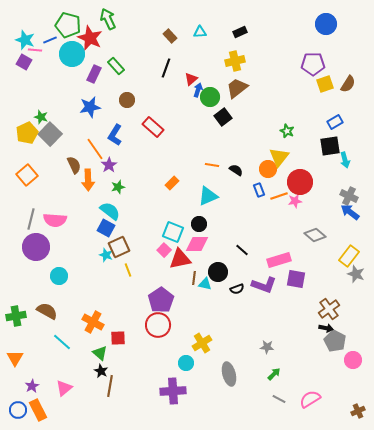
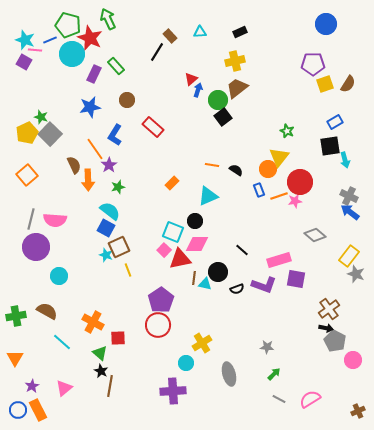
black line at (166, 68): moved 9 px left, 16 px up; rotated 12 degrees clockwise
green circle at (210, 97): moved 8 px right, 3 px down
black circle at (199, 224): moved 4 px left, 3 px up
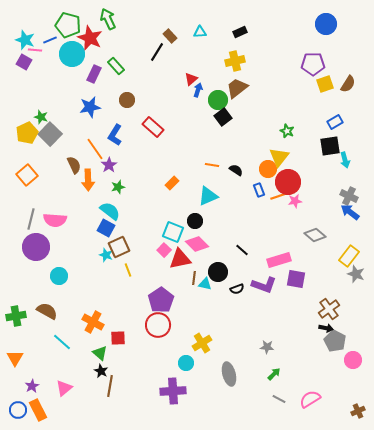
red circle at (300, 182): moved 12 px left
pink diamond at (197, 244): rotated 45 degrees clockwise
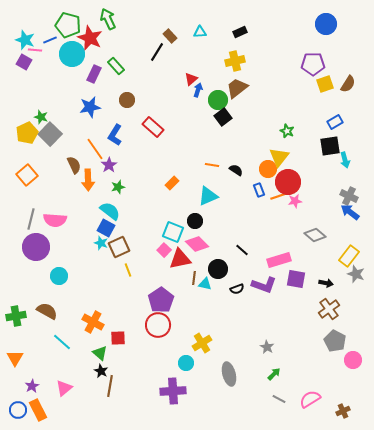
cyan star at (106, 255): moved 5 px left, 12 px up
black circle at (218, 272): moved 3 px up
black arrow at (326, 328): moved 45 px up
gray star at (267, 347): rotated 24 degrees clockwise
brown cross at (358, 411): moved 15 px left
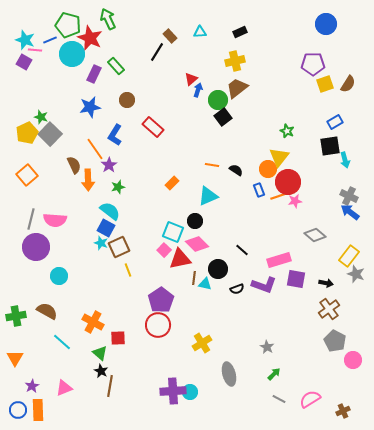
cyan circle at (186, 363): moved 4 px right, 29 px down
pink triangle at (64, 388): rotated 18 degrees clockwise
orange rectangle at (38, 410): rotated 25 degrees clockwise
